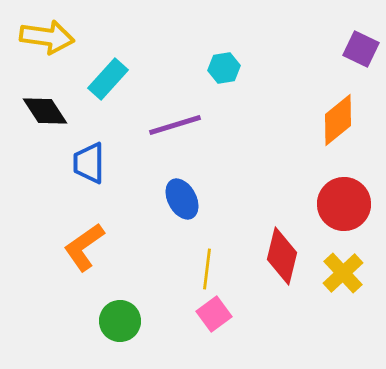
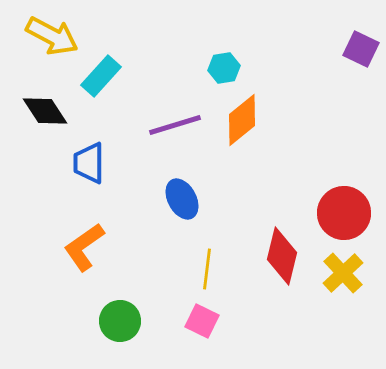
yellow arrow: moved 5 px right, 1 px up; rotated 20 degrees clockwise
cyan rectangle: moved 7 px left, 3 px up
orange diamond: moved 96 px left
red circle: moved 9 px down
pink square: moved 12 px left, 7 px down; rotated 28 degrees counterclockwise
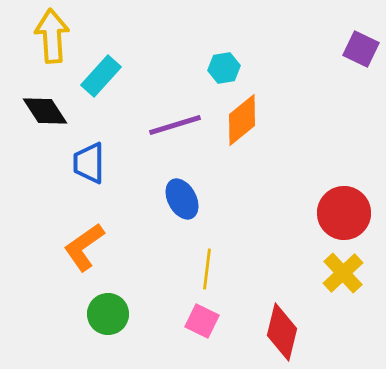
yellow arrow: rotated 122 degrees counterclockwise
red diamond: moved 76 px down
green circle: moved 12 px left, 7 px up
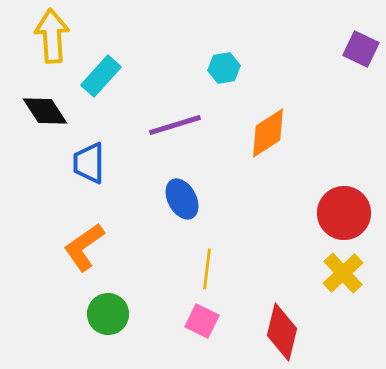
orange diamond: moved 26 px right, 13 px down; rotated 6 degrees clockwise
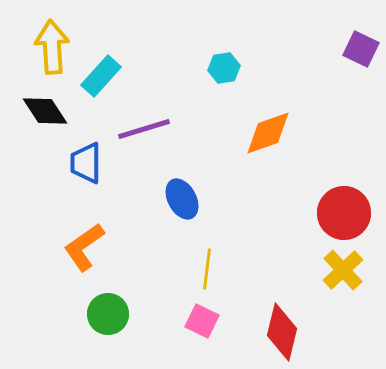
yellow arrow: moved 11 px down
purple line: moved 31 px left, 4 px down
orange diamond: rotated 14 degrees clockwise
blue trapezoid: moved 3 px left
yellow cross: moved 3 px up
